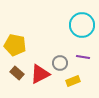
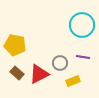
red triangle: moved 1 px left
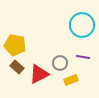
brown rectangle: moved 6 px up
yellow rectangle: moved 2 px left, 1 px up
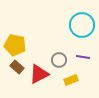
gray circle: moved 1 px left, 3 px up
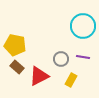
cyan circle: moved 1 px right, 1 px down
gray circle: moved 2 px right, 1 px up
red triangle: moved 2 px down
yellow rectangle: rotated 40 degrees counterclockwise
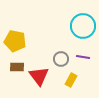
yellow pentagon: moved 4 px up
brown rectangle: rotated 40 degrees counterclockwise
red triangle: rotated 40 degrees counterclockwise
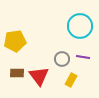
cyan circle: moved 3 px left
yellow pentagon: rotated 20 degrees counterclockwise
gray circle: moved 1 px right
brown rectangle: moved 6 px down
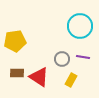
red triangle: moved 1 px down; rotated 20 degrees counterclockwise
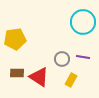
cyan circle: moved 3 px right, 4 px up
yellow pentagon: moved 2 px up
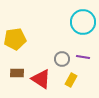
red triangle: moved 2 px right, 2 px down
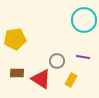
cyan circle: moved 1 px right, 2 px up
gray circle: moved 5 px left, 2 px down
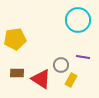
cyan circle: moved 6 px left
gray circle: moved 4 px right, 4 px down
